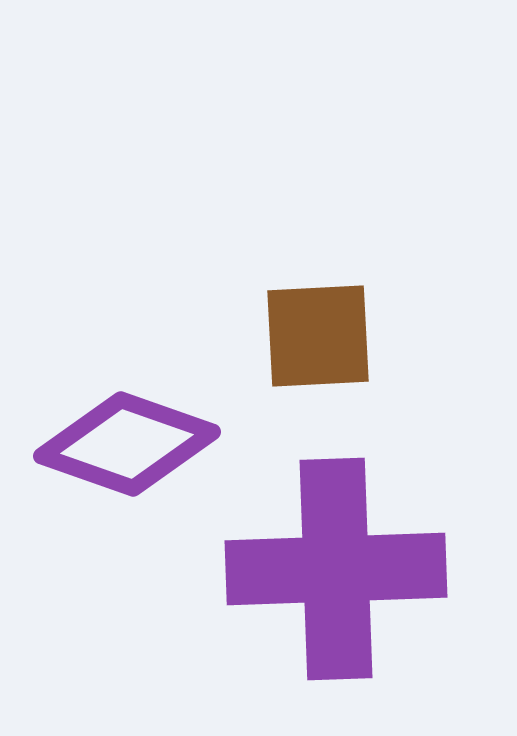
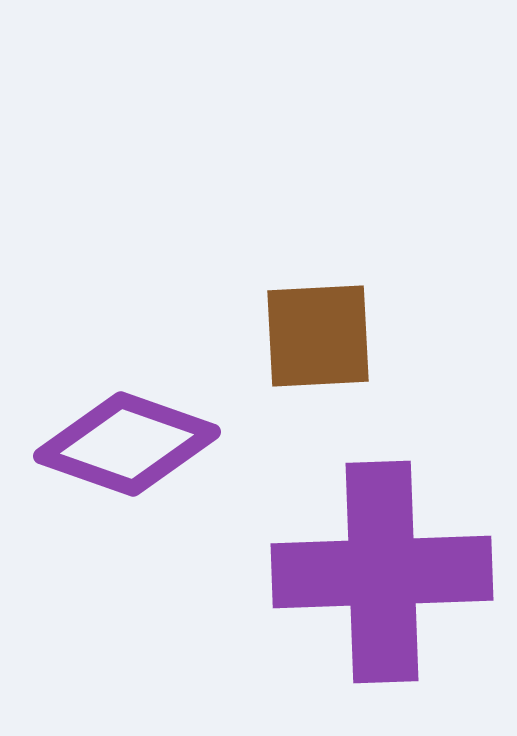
purple cross: moved 46 px right, 3 px down
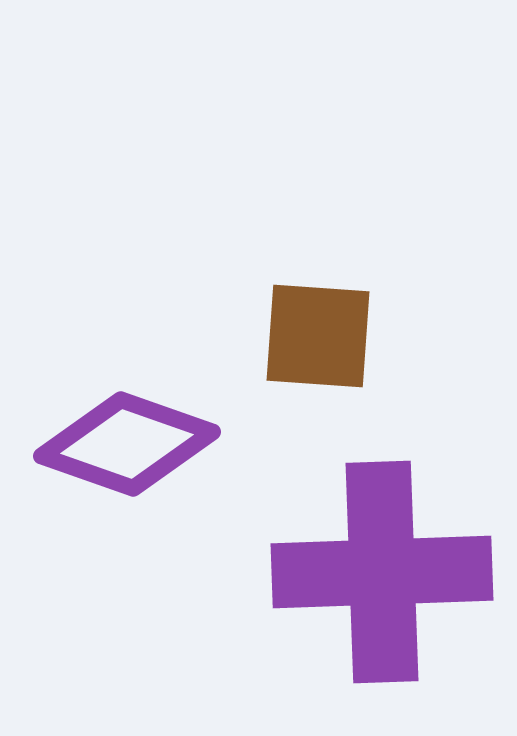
brown square: rotated 7 degrees clockwise
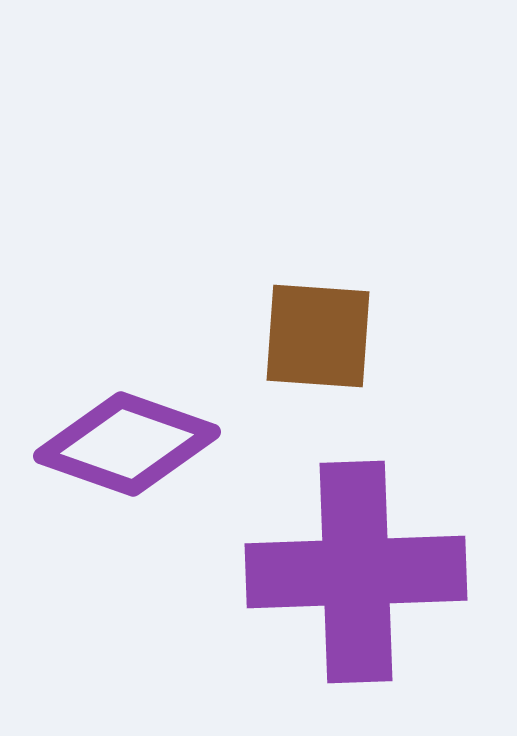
purple cross: moved 26 px left
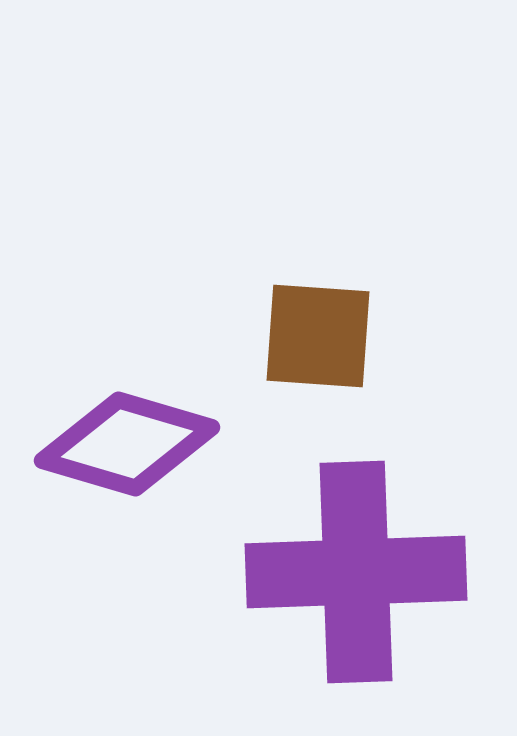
purple diamond: rotated 3 degrees counterclockwise
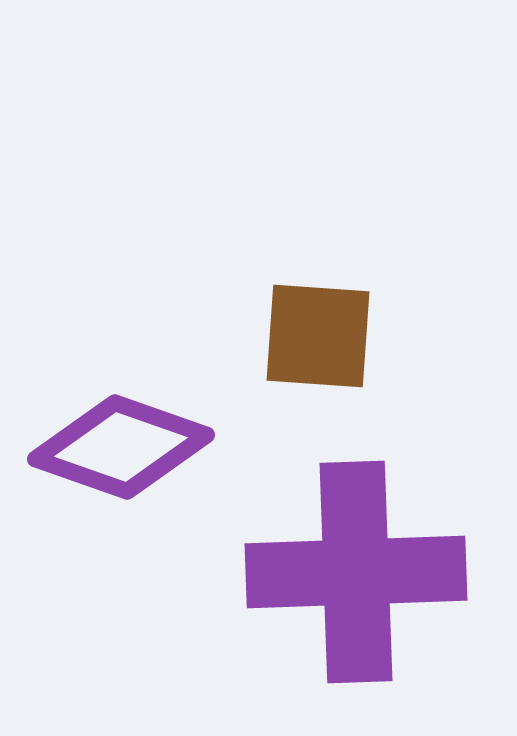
purple diamond: moved 6 px left, 3 px down; rotated 3 degrees clockwise
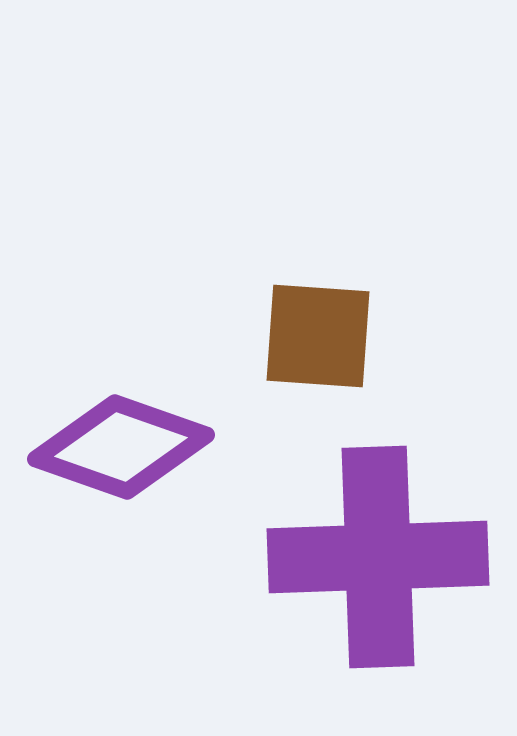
purple cross: moved 22 px right, 15 px up
